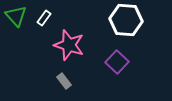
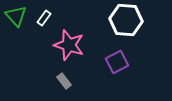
purple square: rotated 20 degrees clockwise
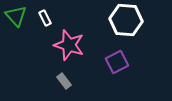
white rectangle: moved 1 px right; rotated 63 degrees counterclockwise
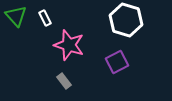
white hexagon: rotated 12 degrees clockwise
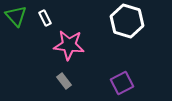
white hexagon: moved 1 px right, 1 px down
pink star: rotated 12 degrees counterclockwise
purple square: moved 5 px right, 21 px down
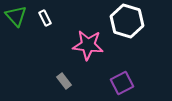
pink star: moved 19 px right
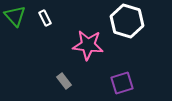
green triangle: moved 1 px left
purple square: rotated 10 degrees clockwise
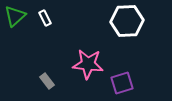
green triangle: rotated 30 degrees clockwise
white hexagon: rotated 20 degrees counterclockwise
pink star: moved 19 px down
gray rectangle: moved 17 px left
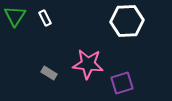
green triangle: rotated 15 degrees counterclockwise
gray rectangle: moved 2 px right, 8 px up; rotated 21 degrees counterclockwise
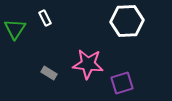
green triangle: moved 13 px down
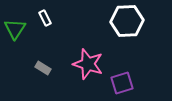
pink star: rotated 12 degrees clockwise
gray rectangle: moved 6 px left, 5 px up
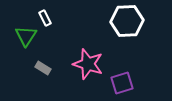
green triangle: moved 11 px right, 7 px down
